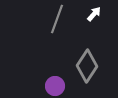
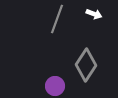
white arrow: rotated 70 degrees clockwise
gray diamond: moved 1 px left, 1 px up
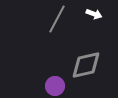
gray line: rotated 8 degrees clockwise
gray diamond: rotated 44 degrees clockwise
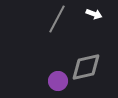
gray diamond: moved 2 px down
purple circle: moved 3 px right, 5 px up
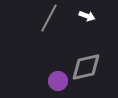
white arrow: moved 7 px left, 2 px down
gray line: moved 8 px left, 1 px up
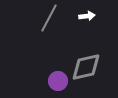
white arrow: rotated 28 degrees counterclockwise
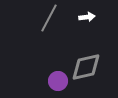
white arrow: moved 1 px down
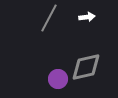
purple circle: moved 2 px up
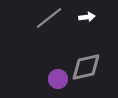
gray line: rotated 24 degrees clockwise
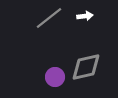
white arrow: moved 2 px left, 1 px up
purple circle: moved 3 px left, 2 px up
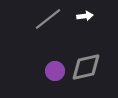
gray line: moved 1 px left, 1 px down
purple circle: moved 6 px up
